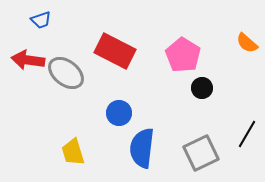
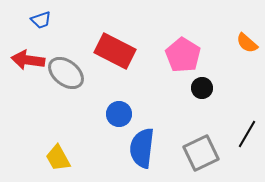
blue circle: moved 1 px down
yellow trapezoid: moved 15 px left, 6 px down; rotated 12 degrees counterclockwise
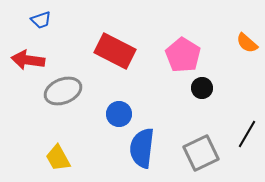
gray ellipse: moved 3 px left, 18 px down; rotated 60 degrees counterclockwise
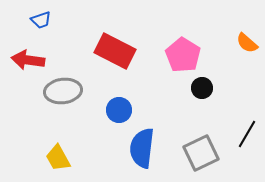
gray ellipse: rotated 15 degrees clockwise
blue circle: moved 4 px up
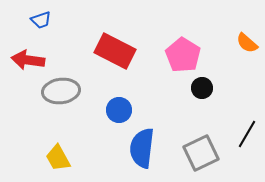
gray ellipse: moved 2 px left
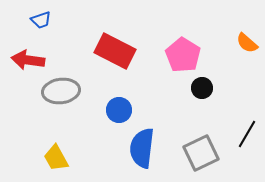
yellow trapezoid: moved 2 px left
